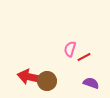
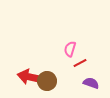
red line: moved 4 px left, 6 px down
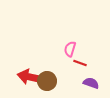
red line: rotated 48 degrees clockwise
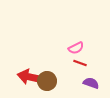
pink semicircle: moved 6 px right, 1 px up; rotated 133 degrees counterclockwise
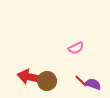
red line: moved 1 px right, 18 px down; rotated 24 degrees clockwise
purple semicircle: moved 2 px right, 1 px down
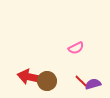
purple semicircle: rotated 35 degrees counterclockwise
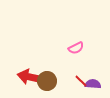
purple semicircle: rotated 21 degrees clockwise
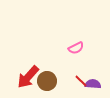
red arrow: moved 2 px left; rotated 60 degrees counterclockwise
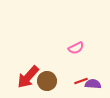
red line: rotated 64 degrees counterclockwise
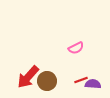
red line: moved 1 px up
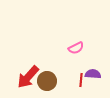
red line: rotated 64 degrees counterclockwise
purple semicircle: moved 10 px up
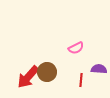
purple semicircle: moved 6 px right, 5 px up
brown circle: moved 9 px up
